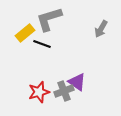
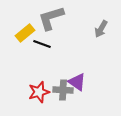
gray L-shape: moved 2 px right, 1 px up
gray cross: moved 1 px left, 1 px up; rotated 24 degrees clockwise
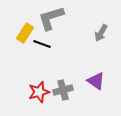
gray arrow: moved 4 px down
yellow rectangle: rotated 18 degrees counterclockwise
purple triangle: moved 19 px right, 1 px up
gray cross: rotated 18 degrees counterclockwise
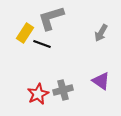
purple triangle: moved 5 px right
red star: moved 1 px left, 2 px down; rotated 10 degrees counterclockwise
